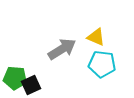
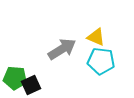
cyan pentagon: moved 1 px left, 3 px up
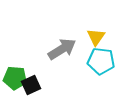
yellow triangle: rotated 42 degrees clockwise
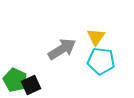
green pentagon: moved 2 px down; rotated 20 degrees clockwise
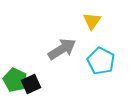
yellow triangle: moved 4 px left, 16 px up
cyan pentagon: rotated 20 degrees clockwise
black square: moved 1 px up
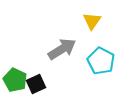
black square: moved 5 px right
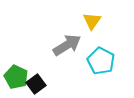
gray arrow: moved 5 px right, 4 px up
green pentagon: moved 1 px right, 3 px up
black square: rotated 12 degrees counterclockwise
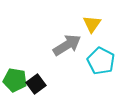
yellow triangle: moved 3 px down
green pentagon: moved 1 px left, 3 px down; rotated 15 degrees counterclockwise
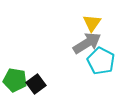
yellow triangle: moved 1 px up
gray arrow: moved 20 px right, 2 px up
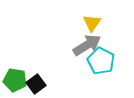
gray arrow: moved 2 px down
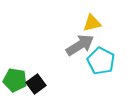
yellow triangle: rotated 42 degrees clockwise
gray arrow: moved 7 px left
